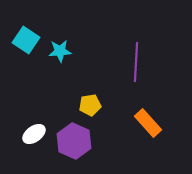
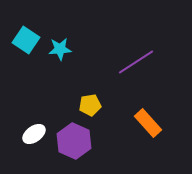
cyan star: moved 2 px up
purple line: rotated 54 degrees clockwise
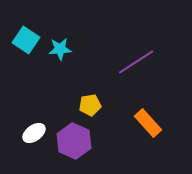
white ellipse: moved 1 px up
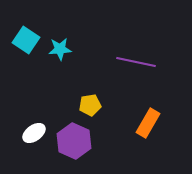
purple line: rotated 45 degrees clockwise
orange rectangle: rotated 72 degrees clockwise
